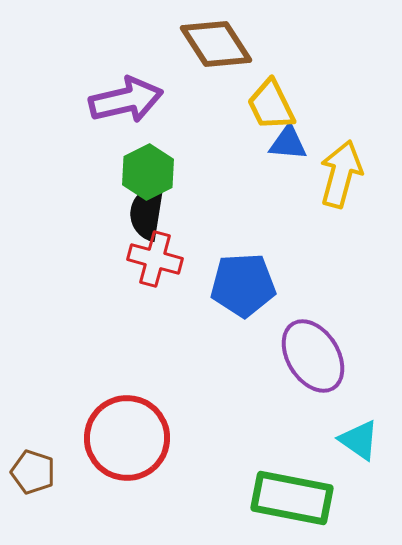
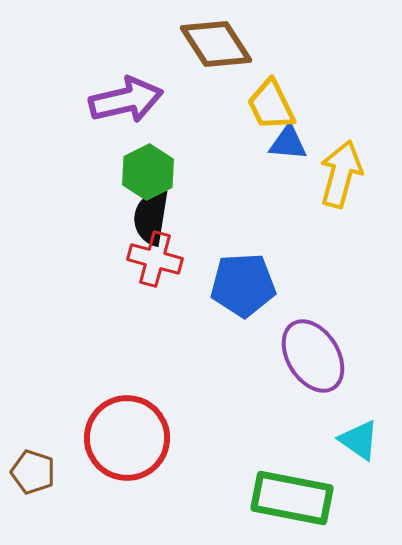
black semicircle: moved 4 px right, 5 px down
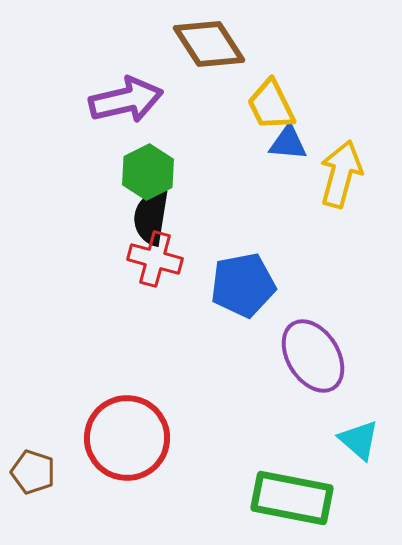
brown diamond: moved 7 px left
blue pentagon: rotated 8 degrees counterclockwise
cyan triangle: rotated 6 degrees clockwise
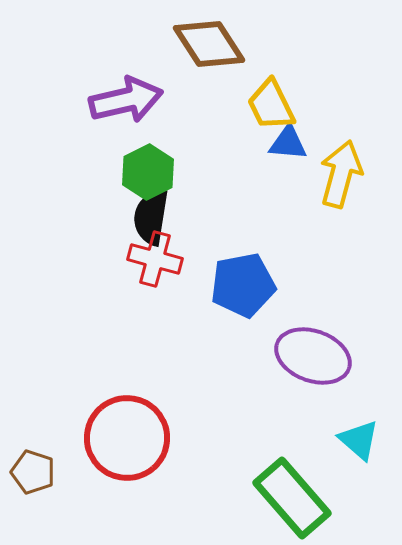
purple ellipse: rotated 38 degrees counterclockwise
green rectangle: rotated 38 degrees clockwise
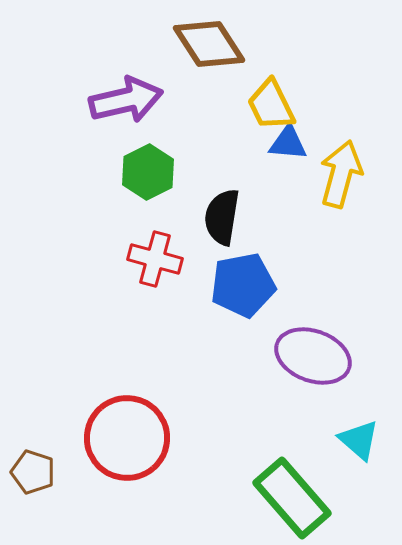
black semicircle: moved 71 px right
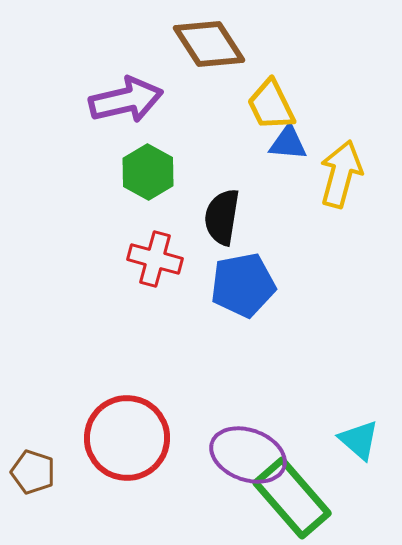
green hexagon: rotated 4 degrees counterclockwise
purple ellipse: moved 65 px left, 99 px down
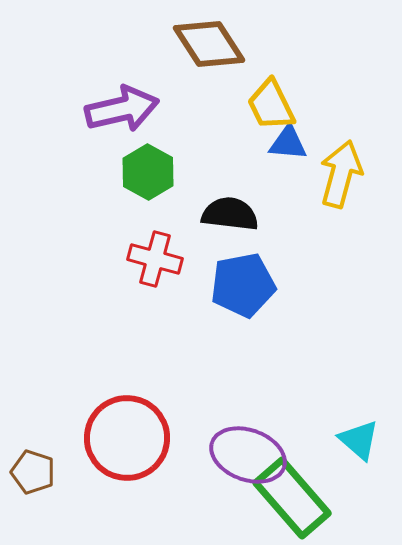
purple arrow: moved 4 px left, 9 px down
black semicircle: moved 8 px right, 3 px up; rotated 88 degrees clockwise
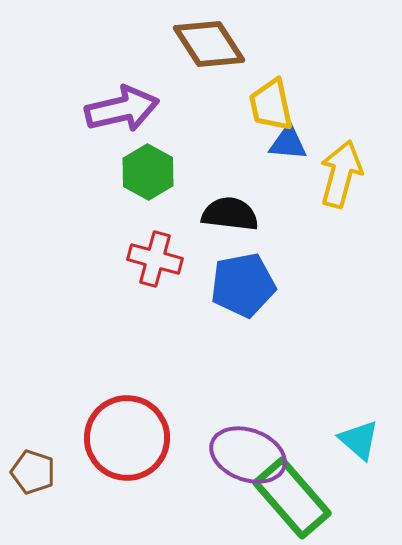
yellow trapezoid: rotated 14 degrees clockwise
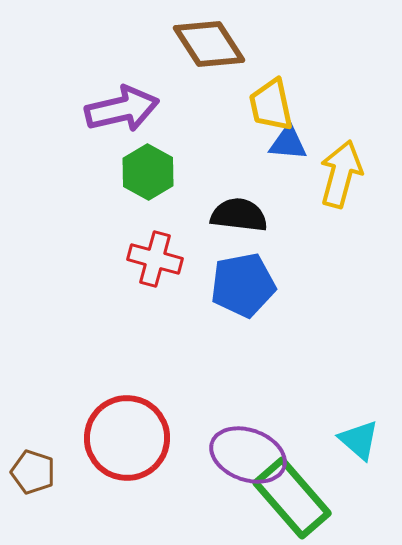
black semicircle: moved 9 px right, 1 px down
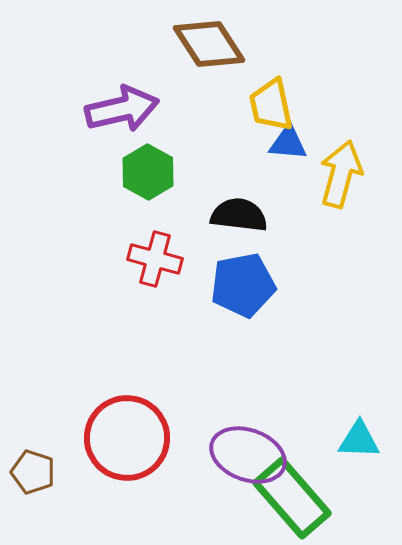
cyan triangle: rotated 39 degrees counterclockwise
